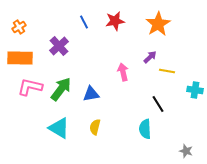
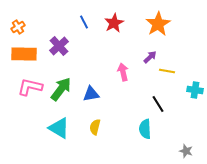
red star: moved 1 px left, 2 px down; rotated 18 degrees counterclockwise
orange cross: moved 1 px left
orange rectangle: moved 4 px right, 4 px up
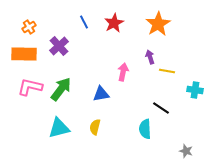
orange cross: moved 11 px right
purple arrow: rotated 64 degrees counterclockwise
pink arrow: rotated 24 degrees clockwise
blue triangle: moved 10 px right
black line: moved 3 px right, 4 px down; rotated 24 degrees counterclockwise
cyan triangle: rotated 45 degrees counterclockwise
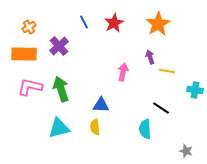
green arrow: rotated 55 degrees counterclockwise
blue triangle: moved 11 px down; rotated 12 degrees clockwise
yellow semicircle: rotated 21 degrees counterclockwise
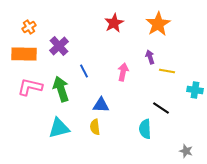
blue line: moved 49 px down
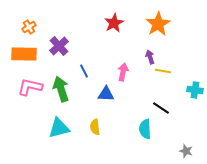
yellow line: moved 4 px left
blue triangle: moved 5 px right, 11 px up
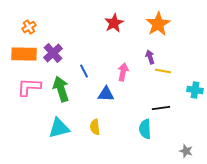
purple cross: moved 6 px left, 7 px down
pink L-shape: moved 1 px left; rotated 10 degrees counterclockwise
black line: rotated 42 degrees counterclockwise
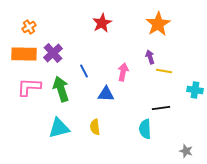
red star: moved 12 px left
yellow line: moved 1 px right
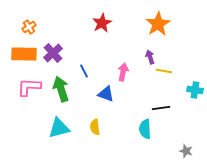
blue triangle: rotated 18 degrees clockwise
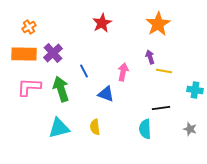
gray star: moved 4 px right, 22 px up
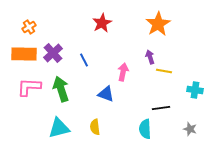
blue line: moved 11 px up
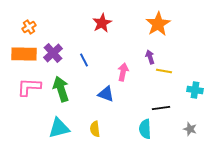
yellow semicircle: moved 2 px down
